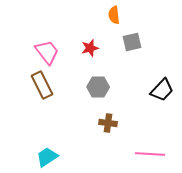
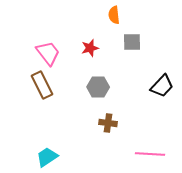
gray square: rotated 12 degrees clockwise
pink trapezoid: moved 1 px right, 1 px down
black trapezoid: moved 4 px up
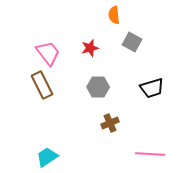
gray square: rotated 30 degrees clockwise
black trapezoid: moved 10 px left, 2 px down; rotated 30 degrees clockwise
brown cross: moved 2 px right; rotated 30 degrees counterclockwise
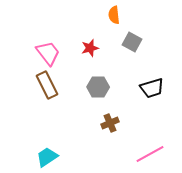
brown rectangle: moved 5 px right
pink line: rotated 32 degrees counterclockwise
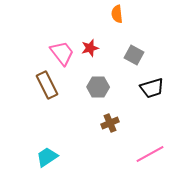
orange semicircle: moved 3 px right, 1 px up
gray square: moved 2 px right, 13 px down
pink trapezoid: moved 14 px right
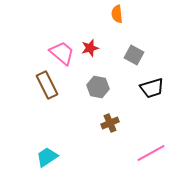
pink trapezoid: rotated 12 degrees counterclockwise
gray hexagon: rotated 10 degrees clockwise
pink line: moved 1 px right, 1 px up
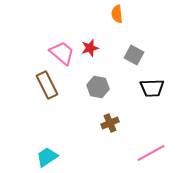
black trapezoid: rotated 15 degrees clockwise
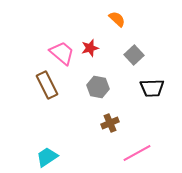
orange semicircle: moved 5 px down; rotated 138 degrees clockwise
gray square: rotated 18 degrees clockwise
pink line: moved 14 px left
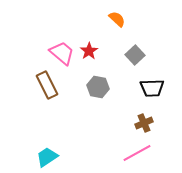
red star: moved 1 px left, 3 px down; rotated 18 degrees counterclockwise
gray square: moved 1 px right
brown cross: moved 34 px right
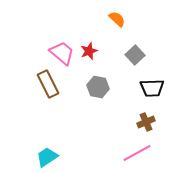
red star: rotated 12 degrees clockwise
brown rectangle: moved 1 px right, 1 px up
brown cross: moved 2 px right, 1 px up
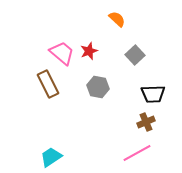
black trapezoid: moved 1 px right, 6 px down
cyan trapezoid: moved 4 px right
